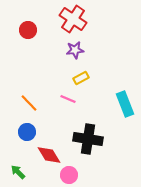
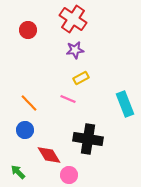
blue circle: moved 2 px left, 2 px up
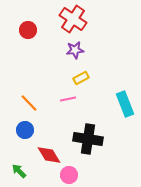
pink line: rotated 35 degrees counterclockwise
green arrow: moved 1 px right, 1 px up
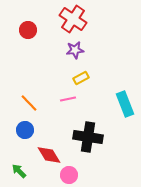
black cross: moved 2 px up
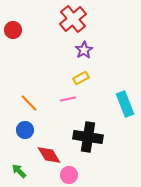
red cross: rotated 16 degrees clockwise
red circle: moved 15 px left
purple star: moved 9 px right; rotated 24 degrees counterclockwise
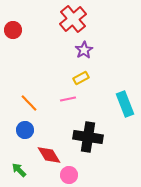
green arrow: moved 1 px up
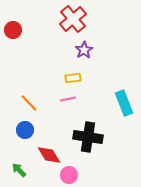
yellow rectangle: moved 8 px left; rotated 21 degrees clockwise
cyan rectangle: moved 1 px left, 1 px up
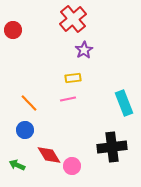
black cross: moved 24 px right, 10 px down; rotated 16 degrees counterclockwise
green arrow: moved 2 px left, 5 px up; rotated 21 degrees counterclockwise
pink circle: moved 3 px right, 9 px up
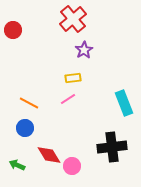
pink line: rotated 21 degrees counterclockwise
orange line: rotated 18 degrees counterclockwise
blue circle: moved 2 px up
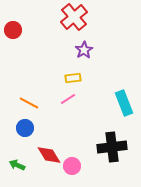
red cross: moved 1 px right, 2 px up
